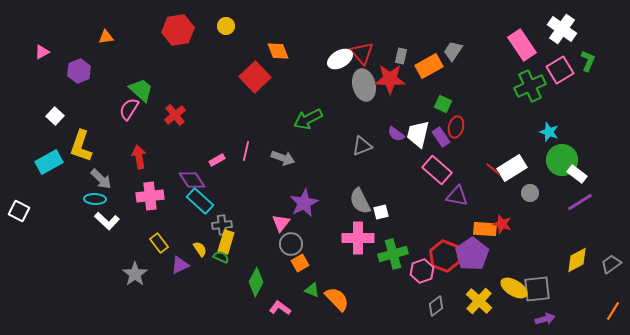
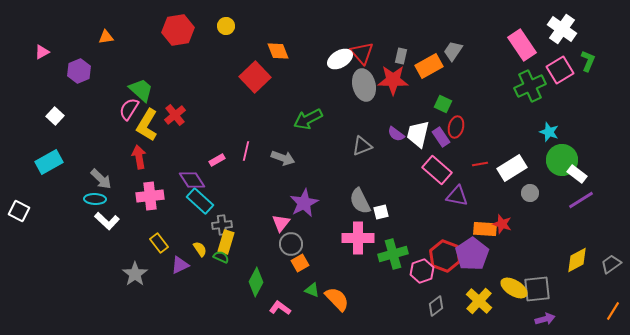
red star at (390, 79): moved 3 px right, 1 px down
yellow L-shape at (81, 146): moved 66 px right, 21 px up; rotated 12 degrees clockwise
red line at (493, 169): moved 13 px left, 5 px up; rotated 49 degrees counterclockwise
purple line at (580, 202): moved 1 px right, 2 px up
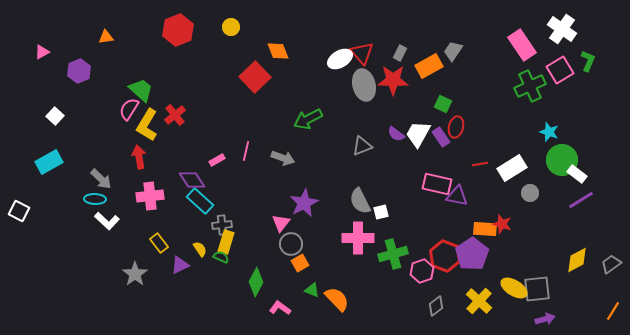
yellow circle at (226, 26): moved 5 px right, 1 px down
red hexagon at (178, 30): rotated 12 degrees counterclockwise
gray rectangle at (401, 56): moved 1 px left, 3 px up; rotated 14 degrees clockwise
white trapezoid at (418, 134): rotated 16 degrees clockwise
pink rectangle at (437, 170): moved 14 px down; rotated 28 degrees counterclockwise
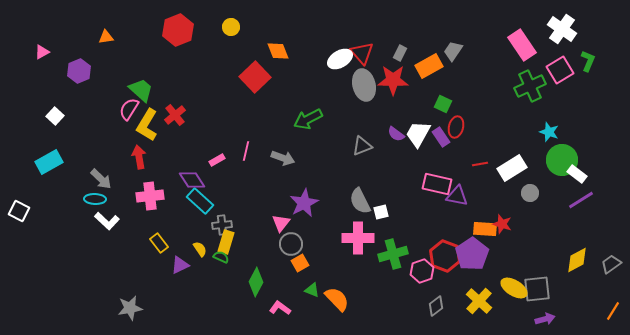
gray star at (135, 274): moved 5 px left, 34 px down; rotated 25 degrees clockwise
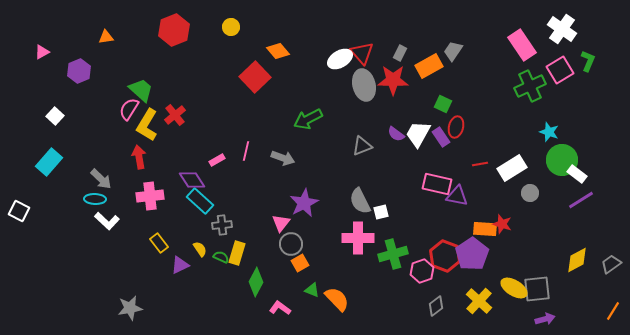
red hexagon at (178, 30): moved 4 px left
orange diamond at (278, 51): rotated 20 degrees counterclockwise
cyan rectangle at (49, 162): rotated 20 degrees counterclockwise
yellow rectangle at (226, 242): moved 11 px right, 11 px down
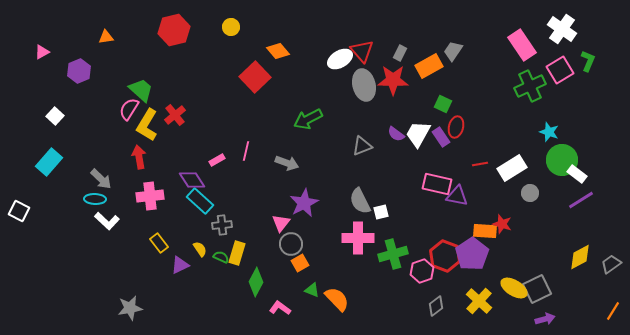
red hexagon at (174, 30): rotated 8 degrees clockwise
red triangle at (362, 53): moved 2 px up
gray arrow at (283, 158): moved 4 px right, 5 px down
orange rectangle at (485, 229): moved 2 px down
yellow diamond at (577, 260): moved 3 px right, 3 px up
gray square at (537, 289): rotated 20 degrees counterclockwise
